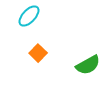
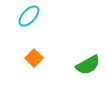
orange square: moved 4 px left, 5 px down
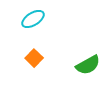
cyan ellipse: moved 4 px right, 3 px down; rotated 15 degrees clockwise
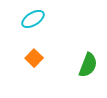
green semicircle: rotated 40 degrees counterclockwise
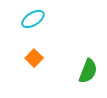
green semicircle: moved 6 px down
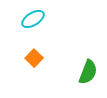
green semicircle: moved 1 px down
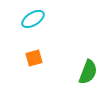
orange square: rotated 30 degrees clockwise
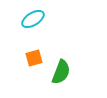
green semicircle: moved 27 px left
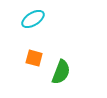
orange square: rotated 30 degrees clockwise
